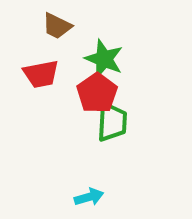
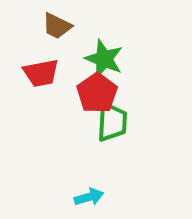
red trapezoid: moved 1 px up
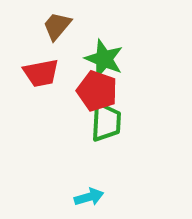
brown trapezoid: rotated 104 degrees clockwise
red pentagon: moved 2 px up; rotated 18 degrees counterclockwise
green trapezoid: moved 6 px left
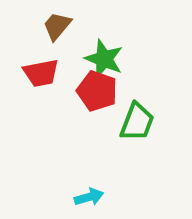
green trapezoid: moved 31 px right; rotated 18 degrees clockwise
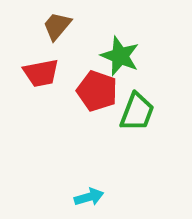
green star: moved 16 px right, 3 px up
green trapezoid: moved 10 px up
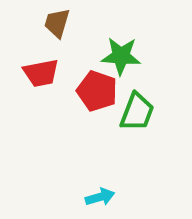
brown trapezoid: moved 3 px up; rotated 24 degrees counterclockwise
green star: moved 1 px right; rotated 18 degrees counterclockwise
cyan arrow: moved 11 px right
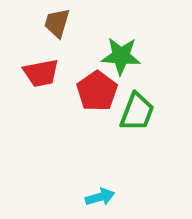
red pentagon: rotated 18 degrees clockwise
